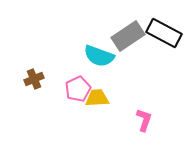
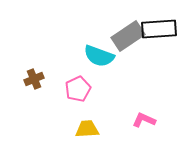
black rectangle: moved 5 px left, 4 px up; rotated 32 degrees counterclockwise
yellow trapezoid: moved 10 px left, 31 px down
pink L-shape: rotated 85 degrees counterclockwise
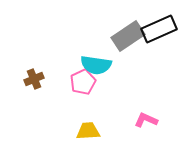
black rectangle: rotated 20 degrees counterclockwise
cyan semicircle: moved 3 px left, 9 px down; rotated 12 degrees counterclockwise
pink pentagon: moved 5 px right, 7 px up
pink L-shape: moved 2 px right
yellow trapezoid: moved 1 px right, 2 px down
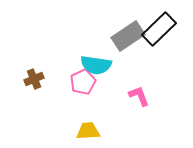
black rectangle: rotated 20 degrees counterclockwise
pink L-shape: moved 7 px left, 24 px up; rotated 45 degrees clockwise
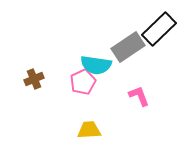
gray rectangle: moved 11 px down
yellow trapezoid: moved 1 px right, 1 px up
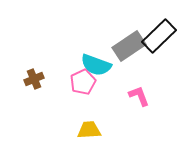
black rectangle: moved 7 px down
gray rectangle: moved 1 px right, 1 px up
cyan semicircle: rotated 12 degrees clockwise
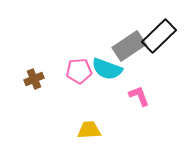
cyan semicircle: moved 11 px right, 4 px down
pink pentagon: moved 4 px left, 11 px up; rotated 20 degrees clockwise
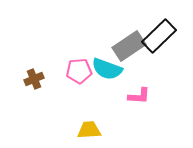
pink L-shape: rotated 115 degrees clockwise
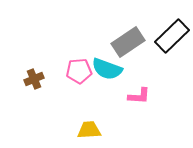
black rectangle: moved 13 px right
gray rectangle: moved 1 px left, 4 px up
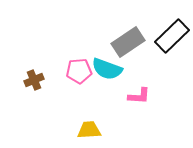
brown cross: moved 1 px down
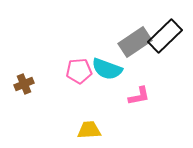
black rectangle: moved 7 px left
gray rectangle: moved 7 px right
brown cross: moved 10 px left, 4 px down
pink L-shape: rotated 15 degrees counterclockwise
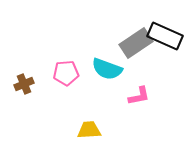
black rectangle: rotated 68 degrees clockwise
gray rectangle: moved 1 px right, 1 px down
pink pentagon: moved 13 px left, 2 px down
